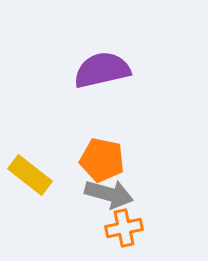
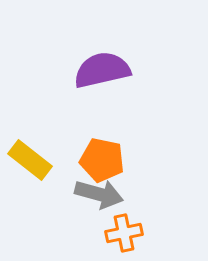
yellow rectangle: moved 15 px up
gray arrow: moved 10 px left
orange cross: moved 5 px down
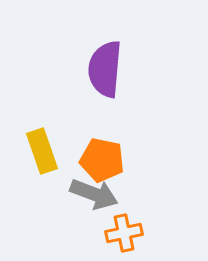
purple semicircle: moved 3 px right, 1 px up; rotated 72 degrees counterclockwise
yellow rectangle: moved 12 px right, 9 px up; rotated 33 degrees clockwise
gray arrow: moved 5 px left; rotated 6 degrees clockwise
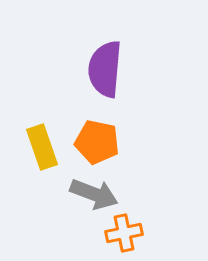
yellow rectangle: moved 4 px up
orange pentagon: moved 5 px left, 18 px up
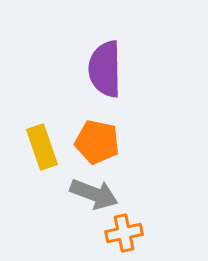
purple semicircle: rotated 6 degrees counterclockwise
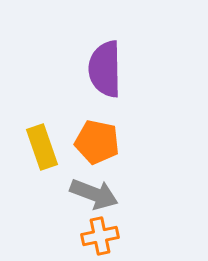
orange cross: moved 24 px left, 3 px down
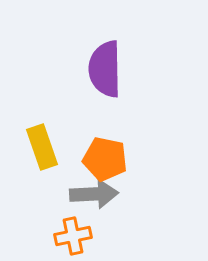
orange pentagon: moved 8 px right, 17 px down
gray arrow: rotated 24 degrees counterclockwise
orange cross: moved 27 px left
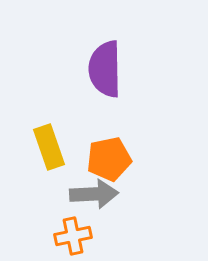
yellow rectangle: moved 7 px right
orange pentagon: moved 4 px right; rotated 24 degrees counterclockwise
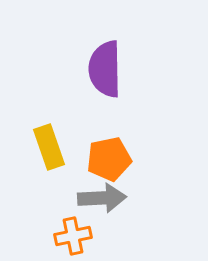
gray arrow: moved 8 px right, 4 px down
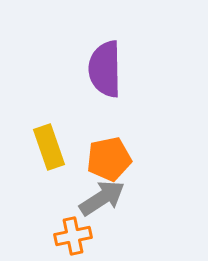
gray arrow: rotated 30 degrees counterclockwise
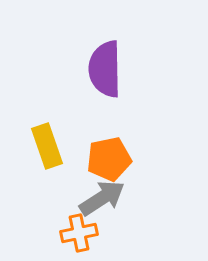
yellow rectangle: moved 2 px left, 1 px up
orange cross: moved 6 px right, 3 px up
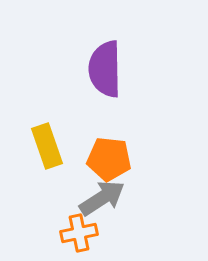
orange pentagon: rotated 18 degrees clockwise
